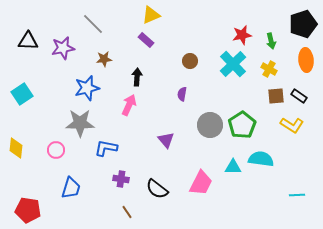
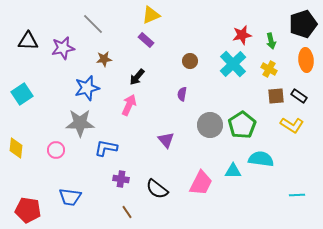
black arrow: rotated 144 degrees counterclockwise
cyan triangle: moved 4 px down
blue trapezoid: moved 1 px left, 9 px down; rotated 80 degrees clockwise
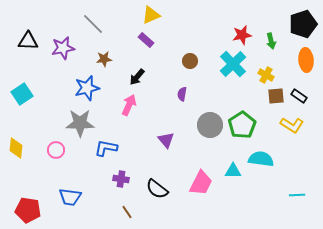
yellow cross: moved 3 px left, 6 px down
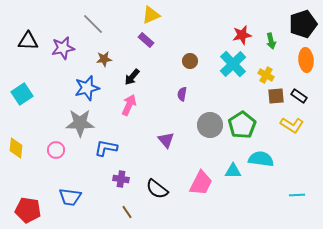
black arrow: moved 5 px left
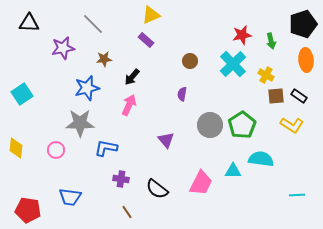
black triangle: moved 1 px right, 18 px up
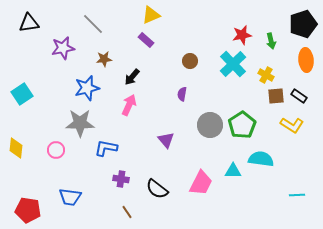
black triangle: rotated 10 degrees counterclockwise
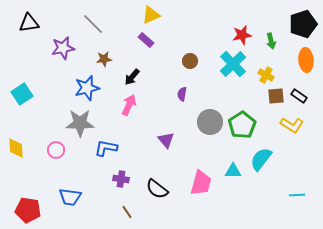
gray circle: moved 3 px up
yellow diamond: rotated 10 degrees counterclockwise
cyan semicircle: rotated 60 degrees counterclockwise
pink trapezoid: rotated 12 degrees counterclockwise
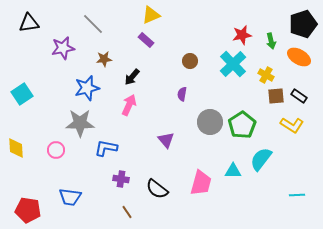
orange ellipse: moved 7 px left, 3 px up; rotated 55 degrees counterclockwise
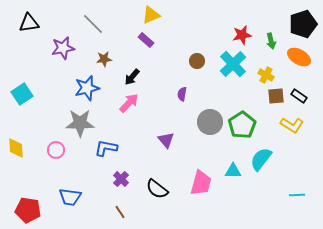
brown circle: moved 7 px right
pink arrow: moved 2 px up; rotated 20 degrees clockwise
purple cross: rotated 35 degrees clockwise
brown line: moved 7 px left
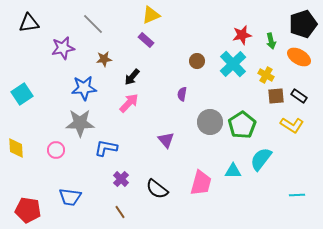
blue star: moved 3 px left; rotated 10 degrees clockwise
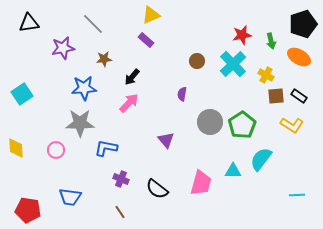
purple cross: rotated 21 degrees counterclockwise
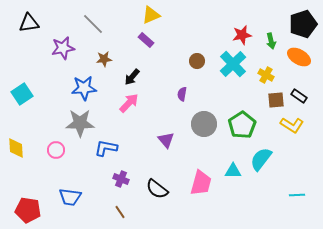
brown square: moved 4 px down
gray circle: moved 6 px left, 2 px down
